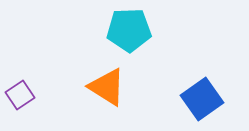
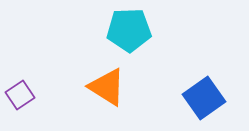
blue square: moved 2 px right, 1 px up
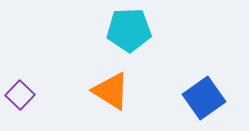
orange triangle: moved 4 px right, 4 px down
purple square: rotated 12 degrees counterclockwise
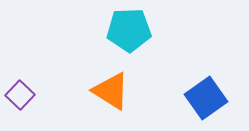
blue square: moved 2 px right
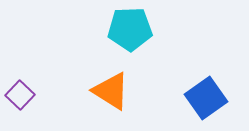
cyan pentagon: moved 1 px right, 1 px up
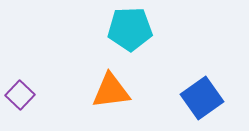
orange triangle: rotated 39 degrees counterclockwise
blue square: moved 4 px left
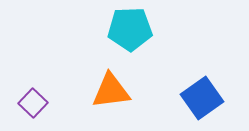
purple square: moved 13 px right, 8 px down
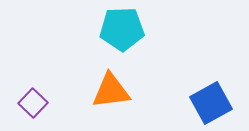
cyan pentagon: moved 8 px left
blue square: moved 9 px right, 5 px down; rotated 6 degrees clockwise
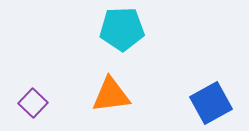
orange triangle: moved 4 px down
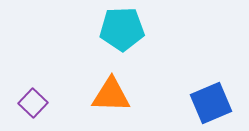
orange triangle: rotated 9 degrees clockwise
blue square: rotated 6 degrees clockwise
